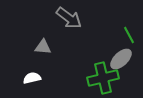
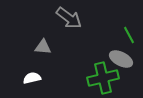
gray ellipse: rotated 70 degrees clockwise
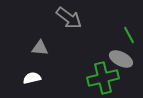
gray triangle: moved 3 px left, 1 px down
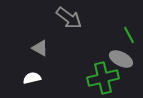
gray triangle: rotated 24 degrees clockwise
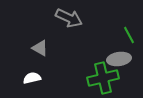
gray arrow: rotated 12 degrees counterclockwise
gray ellipse: moved 2 px left; rotated 35 degrees counterclockwise
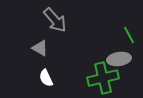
gray arrow: moved 14 px left, 2 px down; rotated 24 degrees clockwise
white semicircle: moved 14 px right; rotated 102 degrees counterclockwise
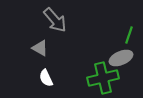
green line: rotated 48 degrees clockwise
gray ellipse: moved 2 px right, 1 px up; rotated 15 degrees counterclockwise
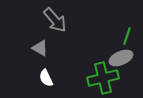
green line: moved 2 px left, 1 px down
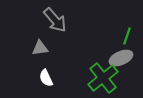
gray triangle: rotated 36 degrees counterclockwise
green cross: rotated 24 degrees counterclockwise
